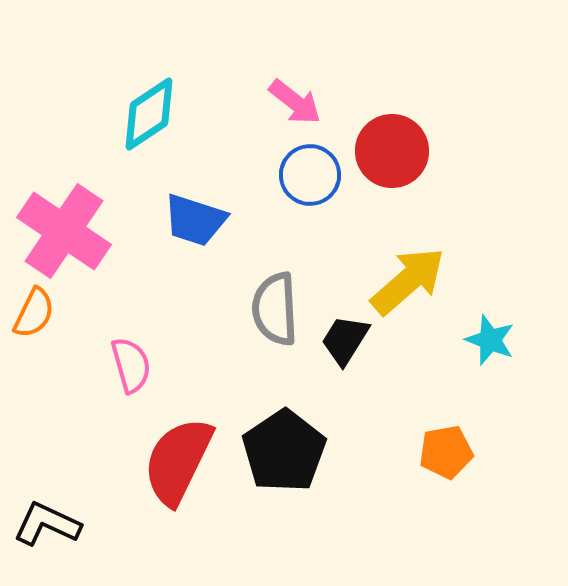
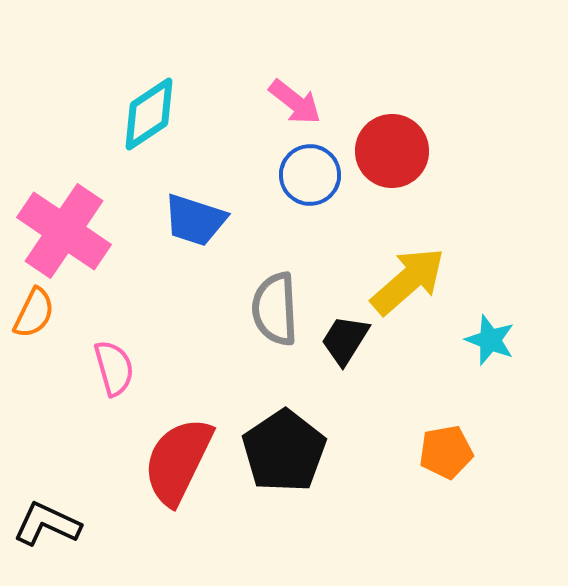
pink semicircle: moved 17 px left, 3 px down
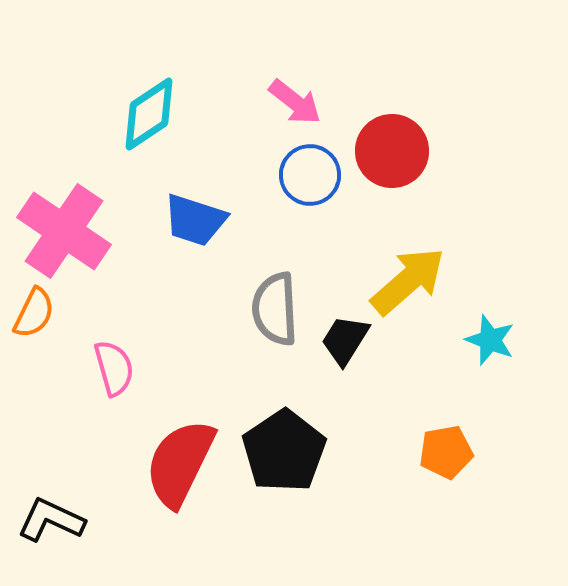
red semicircle: moved 2 px right, 2 px down
black L-shape: moved 4 px right, 4 px up
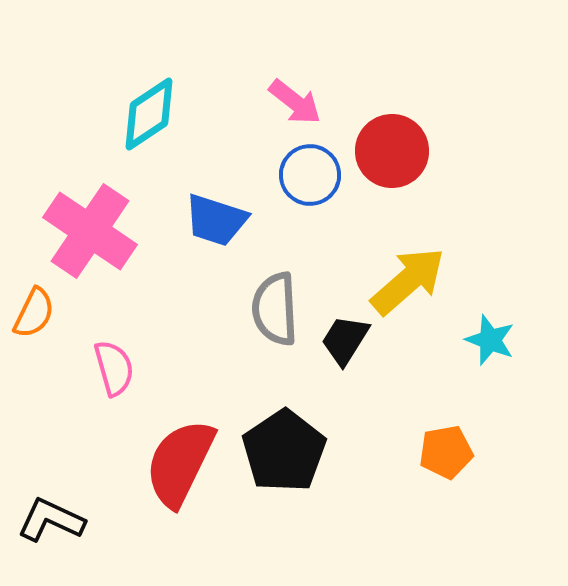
blue trapezoid: moved 21 px right
pink cross: moved 26 px right
